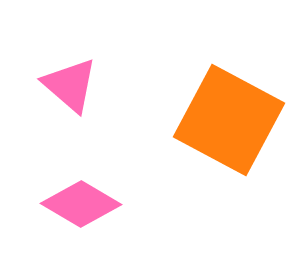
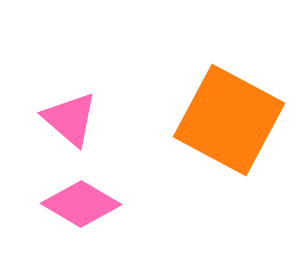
pink triangle: moved 34 px down
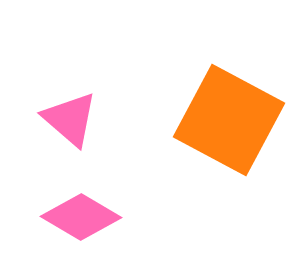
pink diamond: moved 13 px down
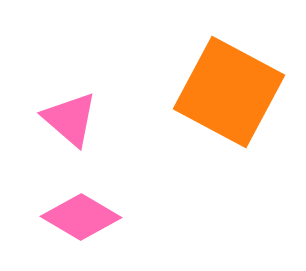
orange square: moved 28 px up
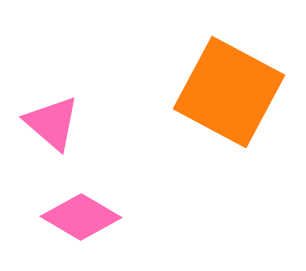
pink triangle: moved 18 px left, 4 px down
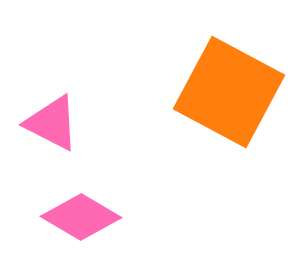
pink triangle: rotated 14 degrees counterclockwise
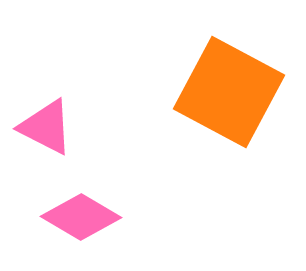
pink triangle: moved 6 px left, 4 px down
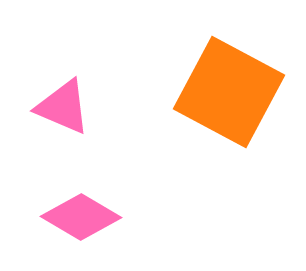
pink triangle: moved 17 px right, 20 px up; rotated 4 degrees counterclockwise
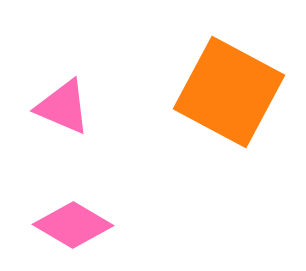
pink diamond: moved 8 px left, 8 px down
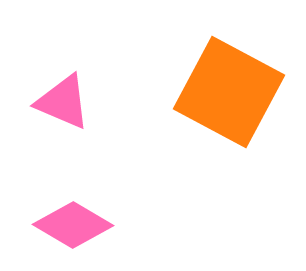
pink triangle: moved 5 px up
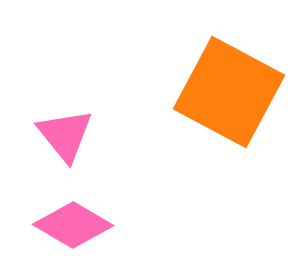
pink triangle: moved 2 px right, 33 px down; rotated 28 degrees clockwise
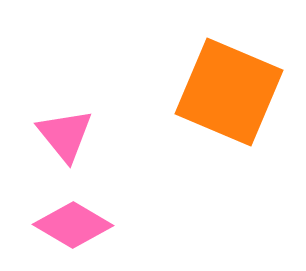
orange square: rotated 5 degrees counterclockwise
